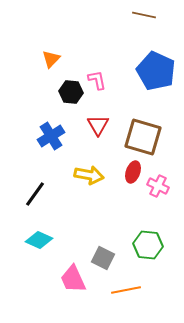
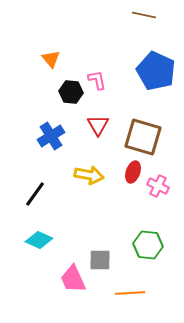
orange triangle: rotated 24 degrees counterclockwise
gray square: moved 3 px left, 2 px down; rotated 25 degrees counterclockwise
orange line: moved 4 px right, 3 px down; rotated 8 degrees clockwise
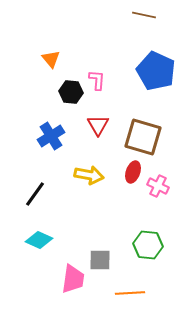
pink L-shape: rotated 15 degrees clockwise
pink trapezoid: rotated 148 degrees counterclockwise
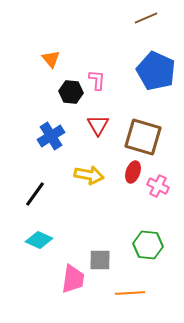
brown line: moved 2 px right, 3 px down; rotated 35 degrees counterclockwise
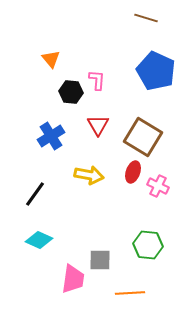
brown line: rotated 40 degrees clockwise
brown square: rotated 15 degrees clockwise
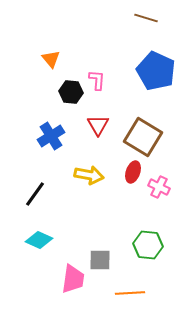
pink cross: moved 1 px right, 1 px down
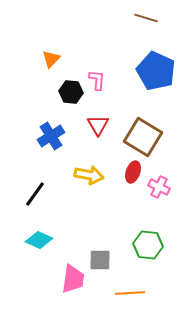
orange triangle: rotated 24 degrees clockwise
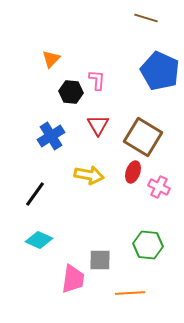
blue pentagon: moved 4 px right
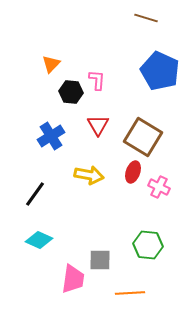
orange triangle: moved 5 px down
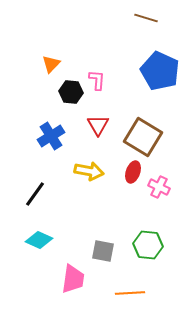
yellow arrow: moved 4 px up
gray square: moved 3 px right, 9 px up; rotated 10 degrees clockwise
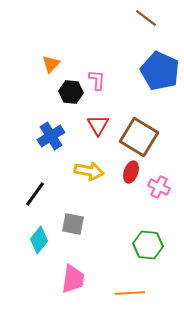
brown line: rotated 20 degrees clockwise
brown square: moved 4 px left
red ellipse: moved 2 px left
cyan diamond: rotated 76 degrees counterclockwise
gray square: moved 30 px left, 27 px up
